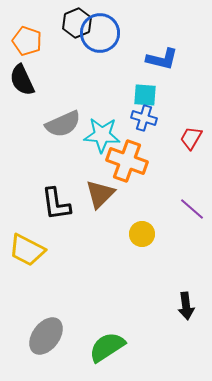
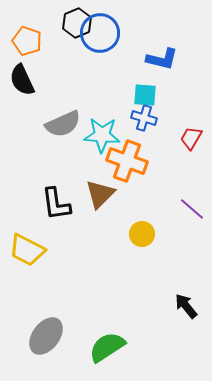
black arrow: rotated 148 degrees clockwise
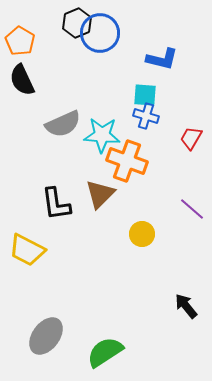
orange pentagon: moved 7 px left; rotated 12 degrees clockwise
blue cross: moved 2 px right, 2 px up
green semicircle: moved 2 px left, 5 px down
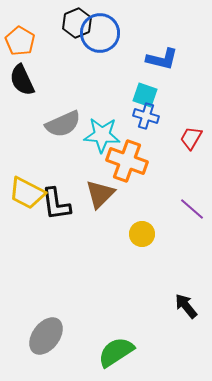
cyan square: rotated 15 degrees clockwise
yellow trapezoid: moved 57 px up
green semicircle: moved 11 px right
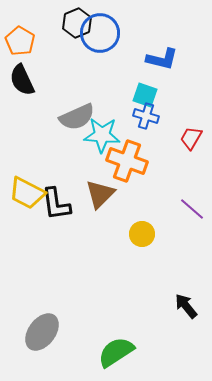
gray semicircle: moved 14 px right, 7 px up
gray ellipse: moved 4 px left, 4 px up
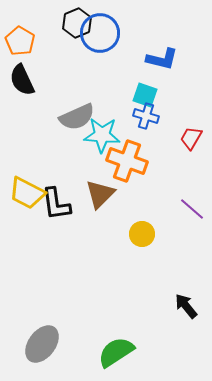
gray ellipse: moved 12 px down
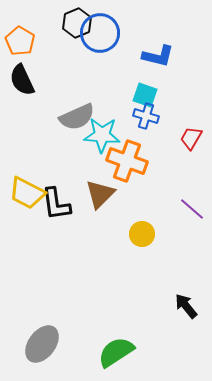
blue L-shape: moved 4 px left, 3 px up
